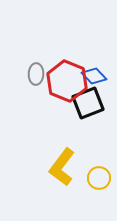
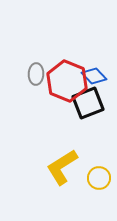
yellow L-shape: rotated 21 degrees clockwise
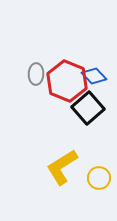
black square: moved 5 px down; rotated 20 degrees counterclockwise
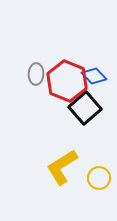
black square: moved 3 px left
